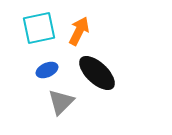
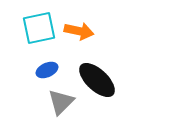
orange arrow: rotated 76 degrees clockwise
black ellipse: moved 7 px down
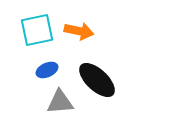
cyan square: moved 2 px left, 2 px down
gray triangle: moved 1 px left; rotated 40 degrees clockwise
